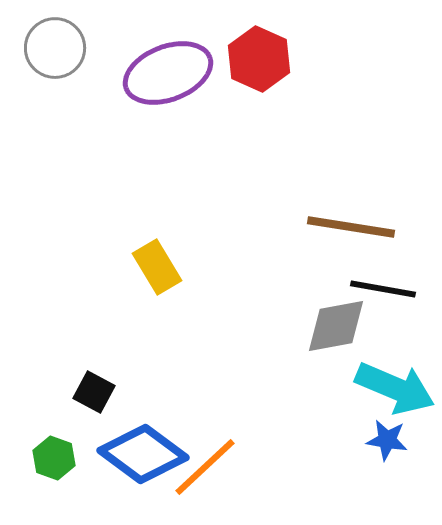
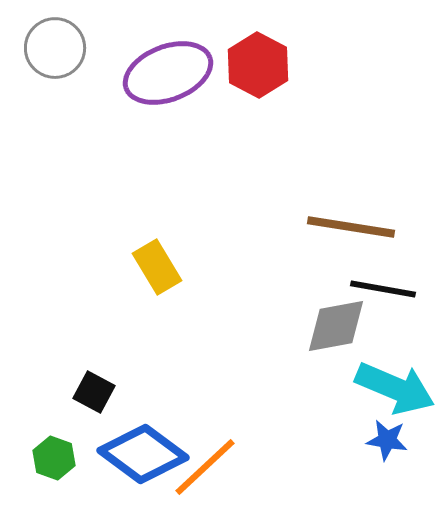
red hexagon: moved 1 px left, 6 px down; rotated 4 degrees clockwise
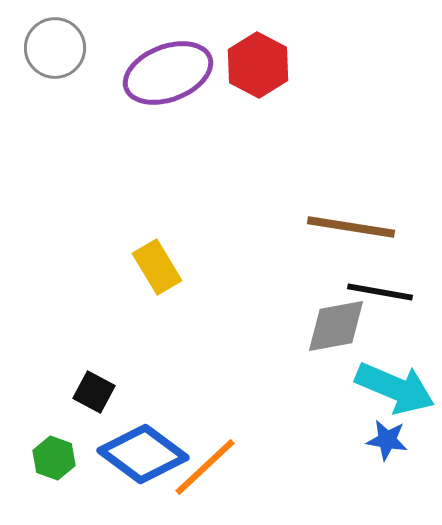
black line: moved 3 px left, 3 px down
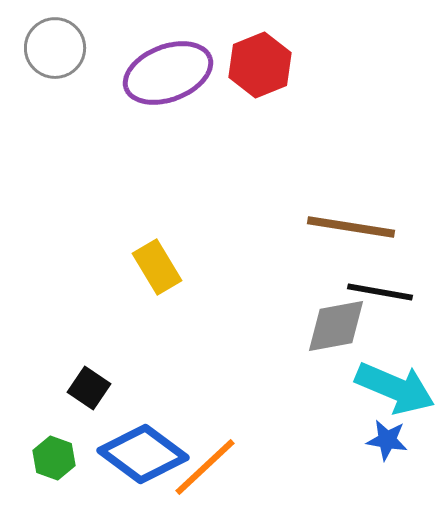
red hexagon: moved 2 px right; rotated 10 degrees clockwise
black square: moved 5 px left, 4 px up; rotated 6 degrees clockwise
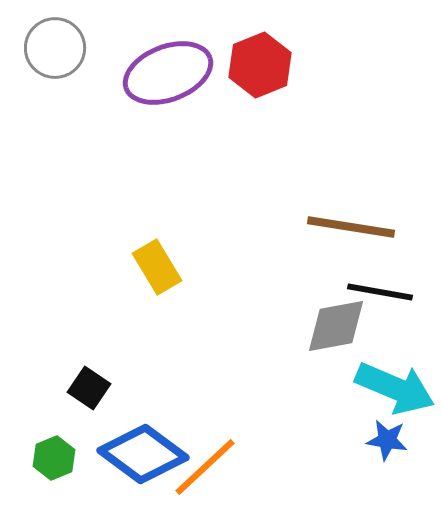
green hexagon: rotated 18 degrees clockwise
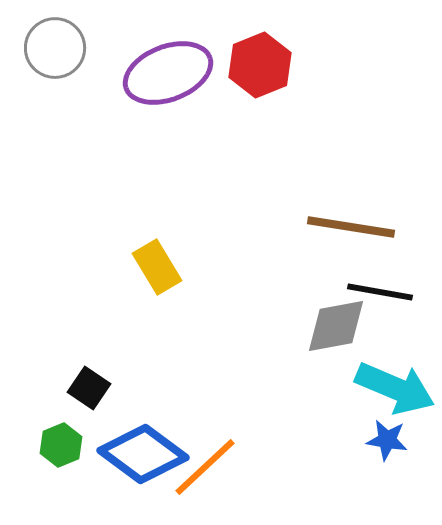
green hexagon: moved 7 px right, 13 px up
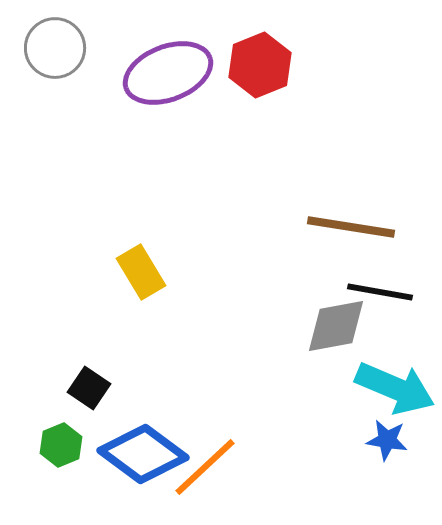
yellow rectangle: moved 16 px left, 5 px down
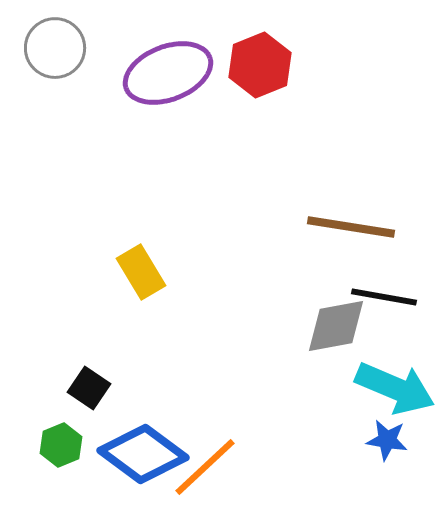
black line: moved 4 px right, 5 px down
